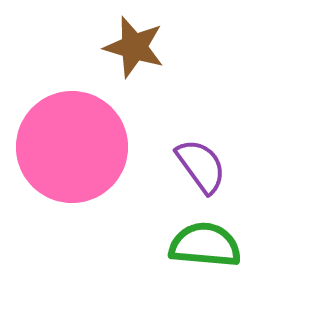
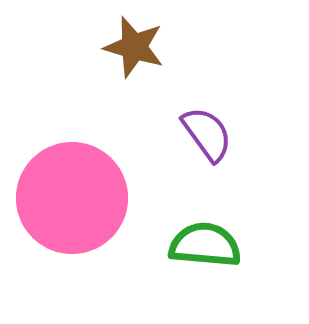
pink circle: moved 51 px down
purple semicircle: moved 6 px right, 32 px up
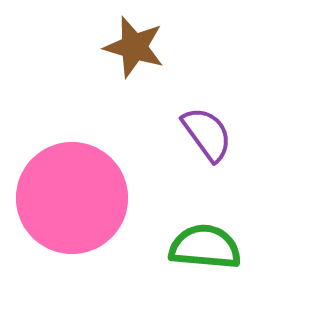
green semicircle: moved 2 px down
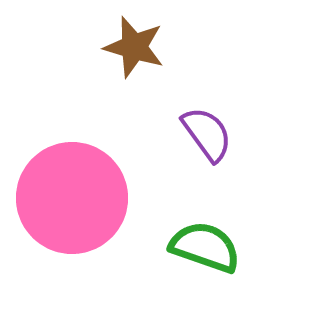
green semicircle: rotated 14 degrees clockwise
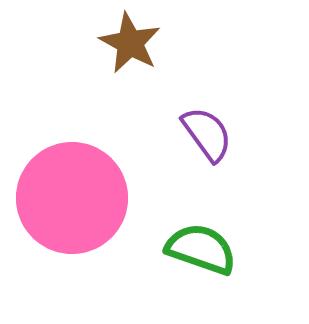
brown star: moved 4 px left, 4 px up; rotated 12 degrees clockwise
green semicircle: moved 4 px left, 2 px down
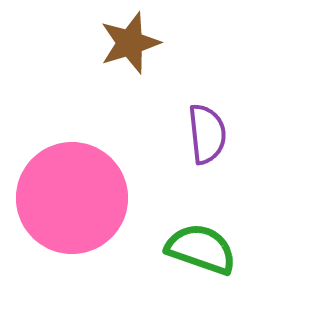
brown star: rotated 26 degrees clockwise
purple semicircle: rotated 30 degrees clockwise
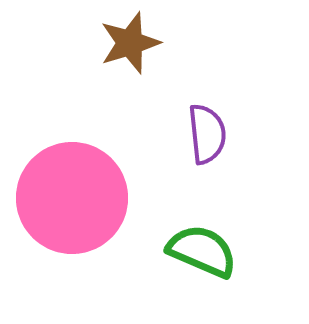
green semicircle: moved 1 px right, 2 px down; rotated 4 degrees clockwise
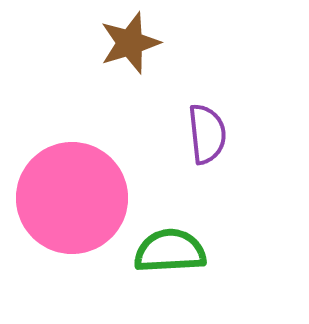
green semicircle: moved 32 px left; rotated 26 degrees counterclockwise
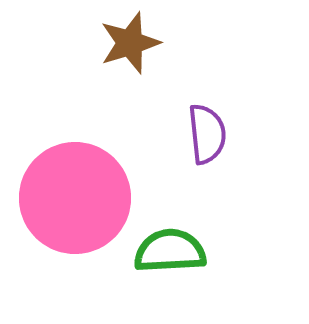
pink circle: moved 3 px right
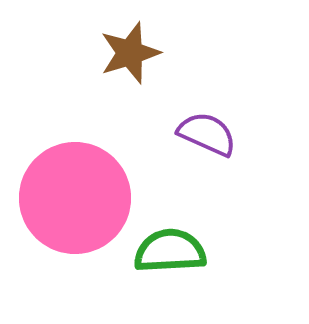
brown star: moved 10 px down
purple semicircle: rotated 60 degrees counterclockwise
